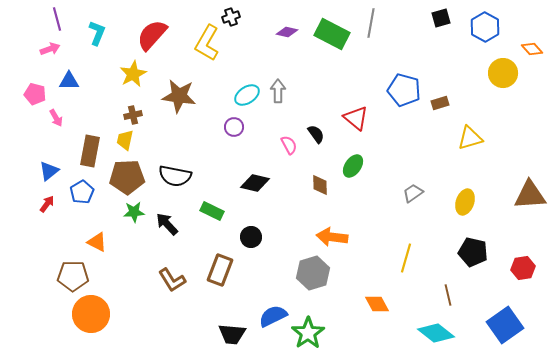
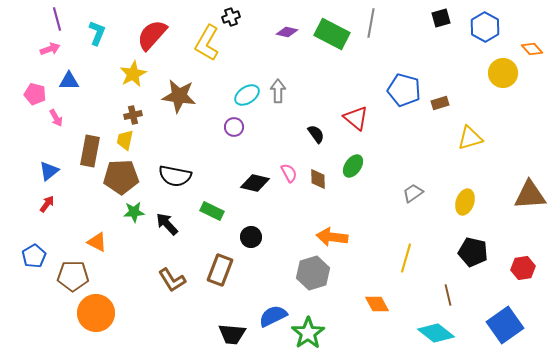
pink semicircle at (289, 145): moved 28 px down
brown pentagon at (127, 177): moved 6 px left
brown diamond at (320, 185): moved 2 px left, 6 px up
blue pentagon at (82, 192): moved 48 px left, 64 px down
orange circle at (91, 314): moved 5 px right, 1 px up
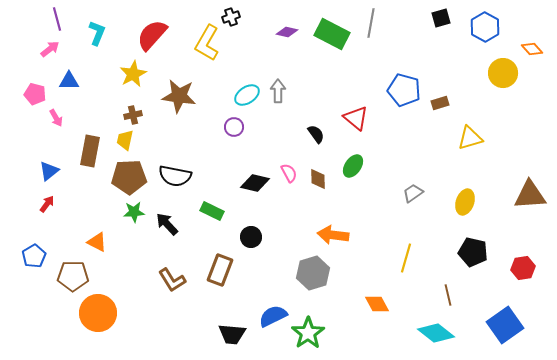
pink arrow at (50, 49): rotated 18 degrees counterclockwise
brown pentagon at (121, 177): moved 8 px right
orange arrow at (332, 237): moved 1 px right, 2 px up
orange circle at (96, 313): moved 2 px right
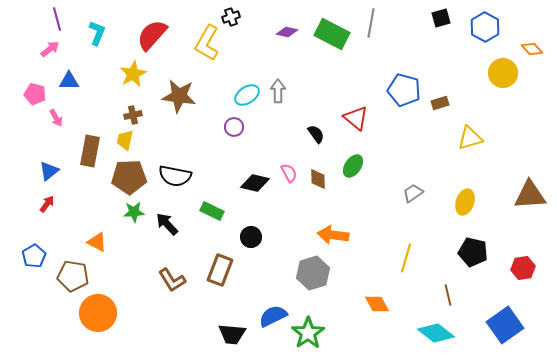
brown pentagon at (73, 276): rotated 8 degrees clockwise
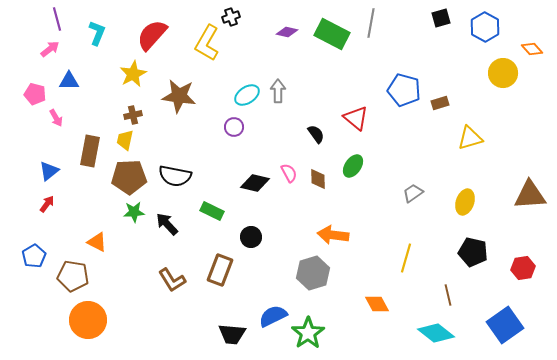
orange circle at (98, 313): moved 10 px left, 7 px down
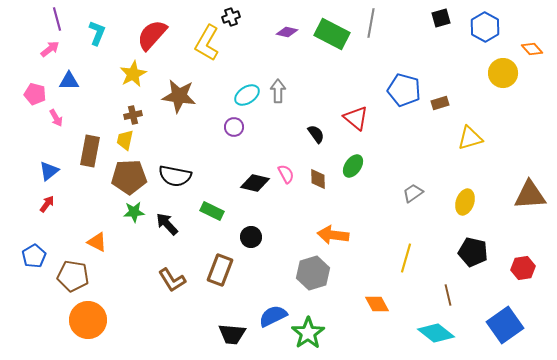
pink semicircle at (289, 173): moved 3 px left, 1 px down
